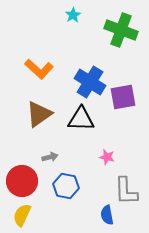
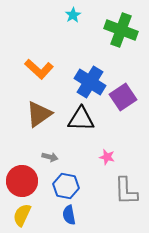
purple square: rotated 24 degrees counterclockwise
gray arrow: rotated 28 degrees clockwise
blue semicircle: moved 38 px left
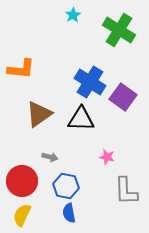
green cross: moved 2 px left; rotated 12 degrees clockwise
orange L-shape: moved 18 px left; rotated 36 degrees counterclockwise
purple square: rotated 20 degrees counterclockwise
blue semicircle: moved 2 px up
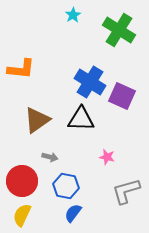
purple square: moved 1 px left, 1 px up; rotated 12 degrees counterclockwise
brown triangle: moved 2 px left, 6 px down
gray L-shape: rotated 76 degrees clockwise
blue semicircle: moved 4 px right; rotated 48 degrees clockwise
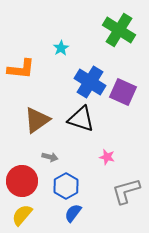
cyan star: moved 12 px left, 33 px down
purple square: moved 1 px right, 4 px up
black triangle: rotated 16 degrees clockwise
blue hexagon: rotated 20 degrees clockwise
yellow semicircle: rotated 15 degrees clockwise
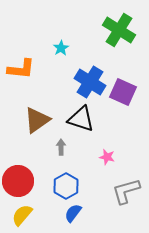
gray arrow: moved 11 px right, 10 px up; rotated 105 degrees counterclockwise
red circle: moved 4 px left
